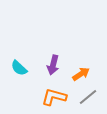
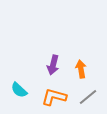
cyan semicircle: moved 22 px down
orange arrow: moved 5 px up; rotated 66 degrees counterclockwise
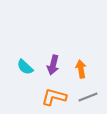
cyan semicircle: moved 6 px right, 23 px up
gray line: rotated 18 degrees clockwise
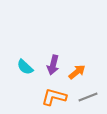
orange arrow: moved 4 px left, 3 px down; rotated 60 degrees clockwise
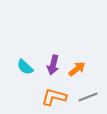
orange arrow: moved 3 px up
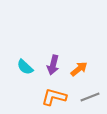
orange arrow: moved 2 px right
gray line: moved 2 px right
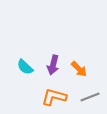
orange arrow: rotated 84 degrees clockwise
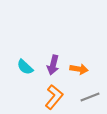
orange arrow: rotated 36 degrees counterclockwise
orange L-shape: rotated 115 degrees clockwise
